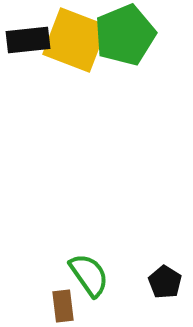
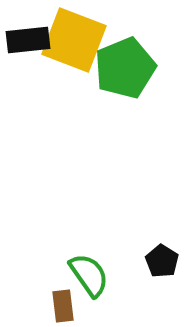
green pentagon: moved 33 px down
yellow square: moved 1 px left
black pentagon: moved 3 px left, 21 px up
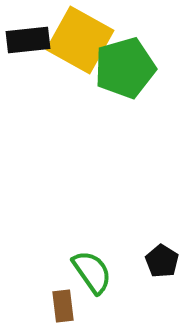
yellow square: moved 6 px right; rotated 8 degrees clockwise
green pentagon: rotated 6 degrees clockwise
green semicircle: moved 3 px right, 3 px up
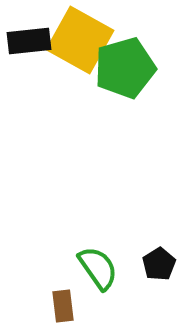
black rectangle: moved 1 px right, 1 px down
black pentagon: moved 3 px left, 3 px down; rotated 8 degrees clockwise
green semicircle: moved 6 px right, 4 px up
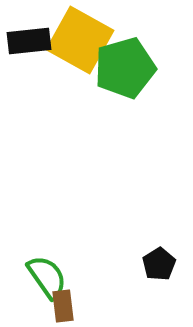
green semicircle: moved 51 px left, 9 px down
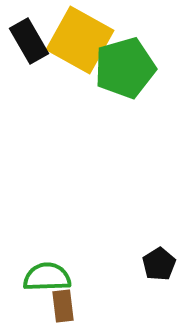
black rectangle: rotated 66 degrees clockwise
green semicircle: rotated 57 degrees counterclockwise
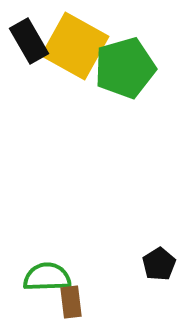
yellow square: moved 5 px left, 6 px down
brown rectangle: moved 8 px right, 4 px up
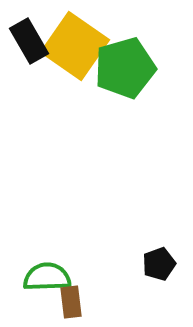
yellow square: rotated 6 degrees clockwise
black pentagon: rotated 12 degrees clockwise
